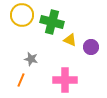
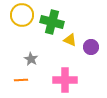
gray star: rotated 16 degrees clockwise
orange line: rotated 64 degrees clockwise
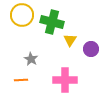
yellow triangle: rotated 40 degrees clockwise
purple circle: moved 2 px down
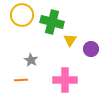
gray star: moved 1 px down
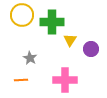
green cross: rotated 15 degrees counterclockwise
gray star: moved 1 px left, 2 px up
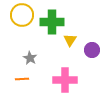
purple circle: moved 1 px right, 1 px down
orange line: moved 1 px right, 1 px up
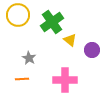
yellow circle: moved 4 px left
green cross: rotated 35 degrees counterclockwise
yellow triangle: rotated 24 degrees counterclockwise
gray star: moved 1 px left
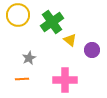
gray star: rotated 16 degrees clockwise
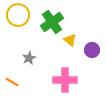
orange line: moved 10 px left, 3 px down; rotated 32 degrees clockwise
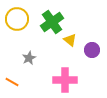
yellow circle: moved 1 px left, 4 px down
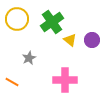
purple circle: moved 10 px up
